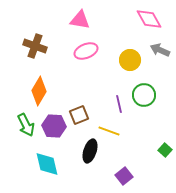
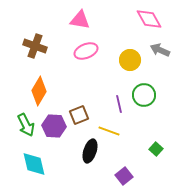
green square: moved 9 px left, 1 px up
cyan diamond: moved 13 px left
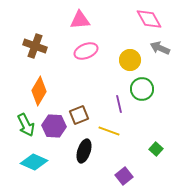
pink triangle: rotated 15 degrees counterclockwise
gray arrow: moved 2 px up
green circle: moved 2 px left, 6 px up
black ellipse: moved 6 px left
cyan diamond: moved 2 px up; rotated 52 degrees counterclockwise
